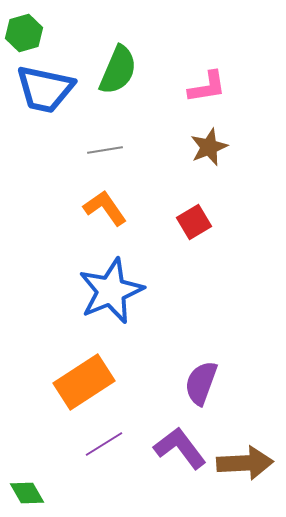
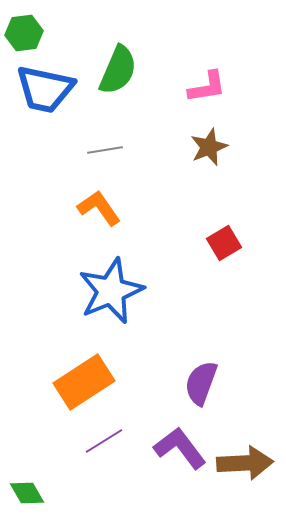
green hexagon: rotated 9 degrees clockwise
orange L-shape: moved 6 px left
red square: moved 30 px right, 21 px down
purple line: moved 3 px up
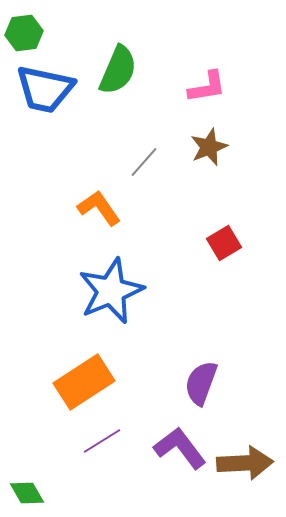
gray line: moved 39 px right, 12 px down; rotated 40 degrees counterclockwise
purple line: moved 2 px left
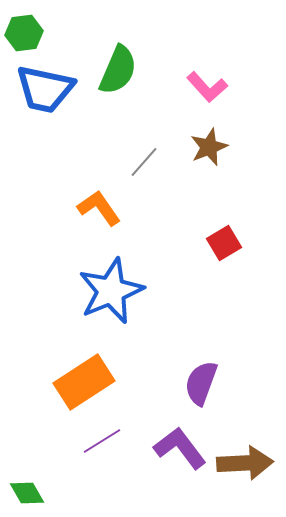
pink L-shape: rotated 57 degrees clockwise
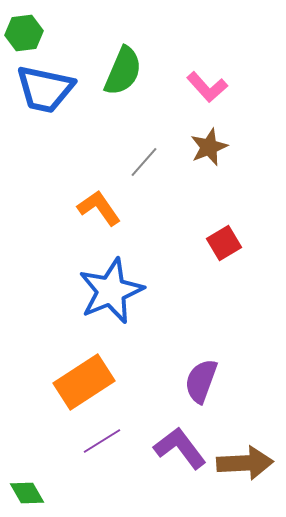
green semicircle: moved 5 px right, 1 px down
purple semicircle: moved 2 px up
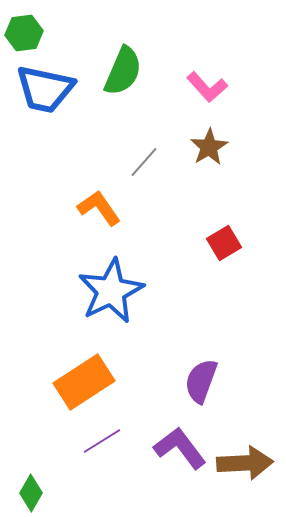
brown star: rotated 9 degrees counterclockwise
blue star: rotated 4 degrees counterclockwise
green diamond: moved 4 px right; rotated 60 degrees clockwise
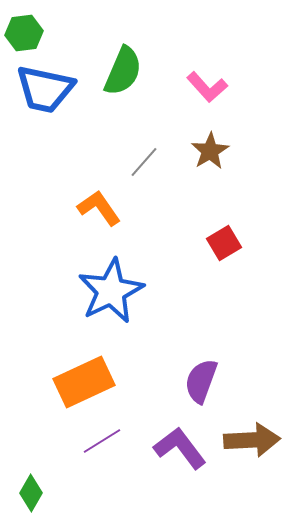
brown star: moved 1 px right, 4 px down
orange rectangle: rotated 8 degrees clockwise
brown arrow: moved 7 px right, 23 px up
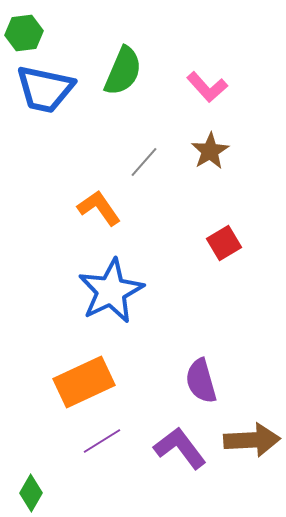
purple semicircle: rotated 36 degrees counterclockwise
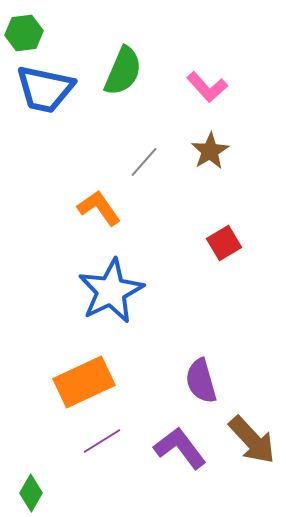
brown arrow: rotated 50 degrees clockwise
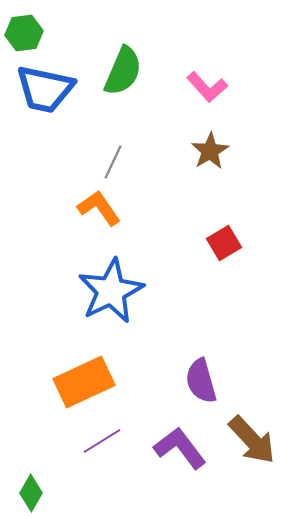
gray line: moved 31 px left; rotated 16 degrees counterclockwise
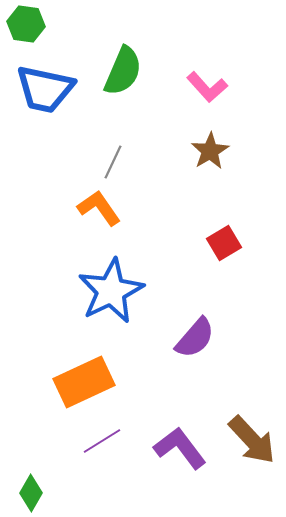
green hexagon: moved 2 px right, 9 px up; rotated 15 degrees clockwise
purple semicircle: moved 6 px left, 43 px up; rotated 123 degrees counterclockwise
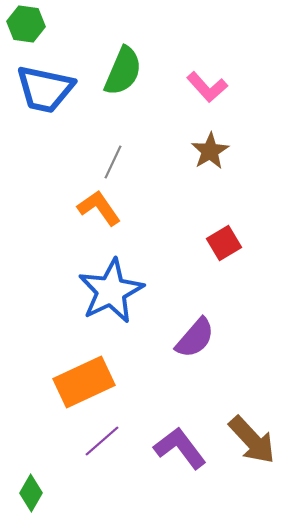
purple line: rotated 9 degrees counterclockwise
